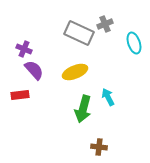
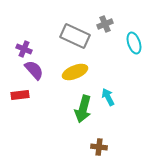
gray rectangle: moved 4 px left, 3 px down
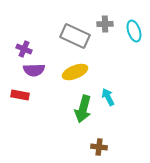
gray cross: rotated 21 degrees clockwise
cyan ellipse: moved 12 px up
purple semicircle: rotated 130 degrees clockwise
red rectangle: rotated 18 degrees clockwise
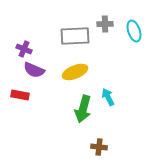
gray rectangle: rotated 28 degrees counterclockwise
purple semicircle: rotated 25 degrees clockwise
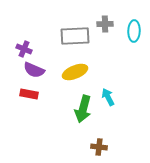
cyan ellipse: rotated 20 degrees clockwise
red rectangle: moved 9 px right, 1 px up
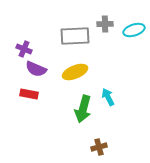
cyan ellipse: moved 1 px up; rotated 70 degrees clockwise
purple semicircle: moved 2 px right, 1 px up
brown cross: rotated 21 degrees counterclockwise
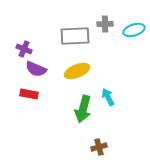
yellow ellipse: moved 2 px right, 1 px up
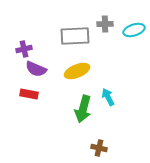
purple cross: rotated 35 degrees counterclockwise
brown cross: moved 1 px down; rotated 28 degrees clockwise
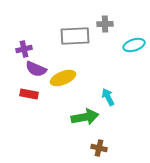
cyan ellipse: moved 15 px down
yellow ellipse: moved 14 px left, 7 px down
green arrow: moved 2 px right, 8 px down; rotated 116 degrees counterclockwise
